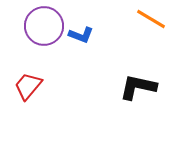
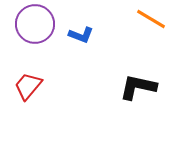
purple circle: moved 9 px left, 2 px up
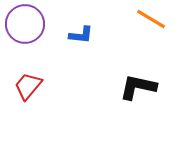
purple circle: moved 10 px left
blue L-shape: rotated 15 degrees counterclockwise
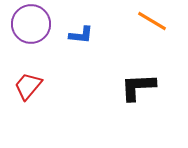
orange line: moved 1 px right, 2 px down
purple circle: moved 6 px right
black L-shape: rotated 15 degrees counterclockwise
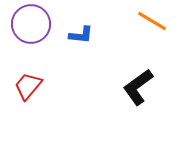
black L-shape: rotated 33 degrees counterclockwise
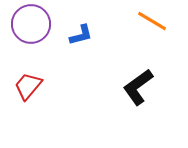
blue L-shape: rotated 20 degrees counterclockwise
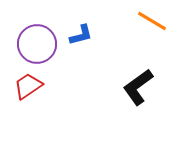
purple circle: moved 6 px right, 20 px down
red trapezoid: rotated 16 degrees clockwise
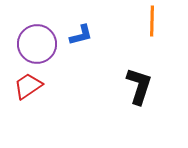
orange line: rotated 60 degrees clockwise
black L-shape: moved 1 px right, 1 px up; rotated 144 degrees clockwise
